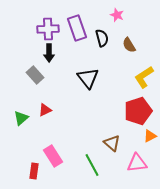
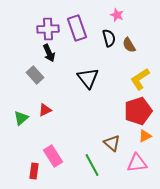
black semicircle: moved 7 px right
black arrow: rotated 24 degrees counterclockwise
yellow L-shape: moved 4 px left, 2 px down
orange triangle: moved 5 px left
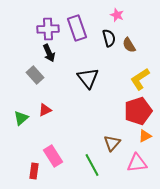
brown triangle: rotated 30 degrees clockwise
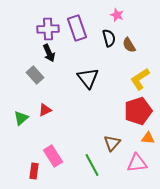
orange triangle: moved 3 px right, 2 px down; rotated 32 degrees clockwise
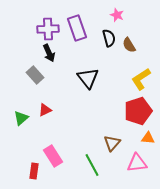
yellow L-shape: moved 1 px right
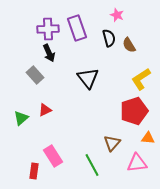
red pentagon: moved 4 px left
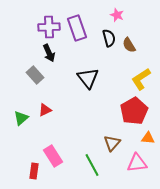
purple cross: moved 1 px right, 2 px up
red pentagon: rotated 12 degrees counterclockwise
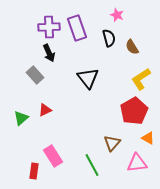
brown semicircle: moved 3 px right, 2 px down
orange triangle: rotated 24 degrees clockwise
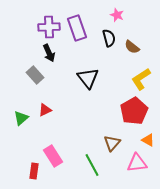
brown semicircle: rotated 21 degrees counterclockwise
orange triangle: moved 2 px down
